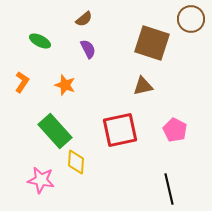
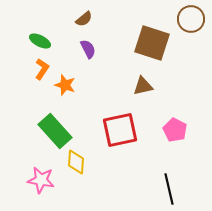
orange L-shape: moved 20 px right, 13 px up
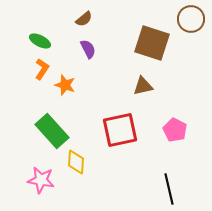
green rectangle: moved 3 px left
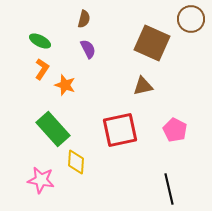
brown semicircle: rotated 36 degrees counterclockwise
brown square: rotated 6 degrees clockwise
green rectangle: moved 1 px right, 2 px up
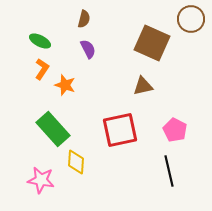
black line: moved 18 px up
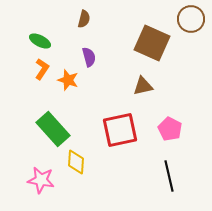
purple semicircle: moved 1 px right, 8 px down; rotated 12 degrees clockwise
orange star: moved 3 px right, 5 px up
pink pentagon: moved 5 px left, 1 px up
black line: moved 5 px down
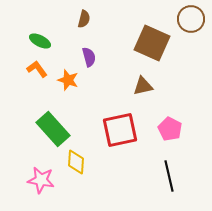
orange L-shape: moved 5 px left; rotated 70 degrees counterclockwise
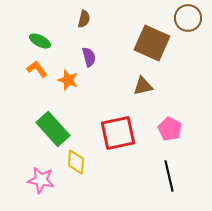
brown circle: moved 3 px left, 1 px up
red square: moved 2 px left, 3 px down
